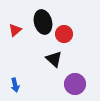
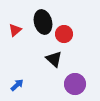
blue arrow: moved 2 px right; rotated 120 degrees counterclockwise
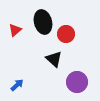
red circle: moved 2 px right
purple circle: moved 2 px right, 2 px up
